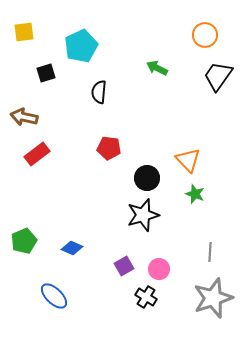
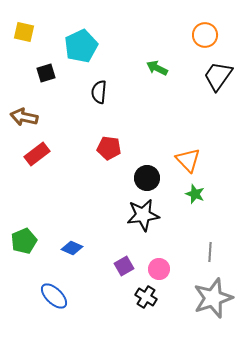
yellow square: rotated 20 degrees clockwise
black star: rotated 8 degrees clockwise
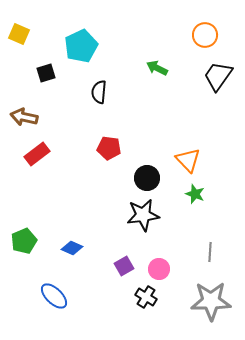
yellow square: moved 5 px left, 2 px down; rotated 10 degrees clockwise
gray star: moved 2 px left, 3 px down; rotated 18 degrees clockwise
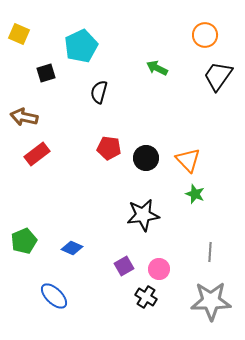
black semicircle: rotated 10 degrees clockwise
black circle: moved 1 px left, 20 px up
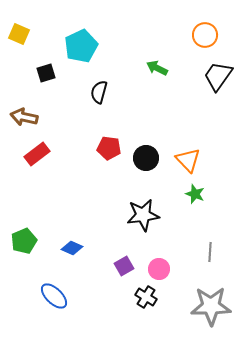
gray star: moved 5 px down
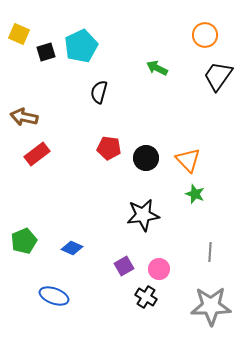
black square: moved 21 px up
blue ellipse: rotated 24 degrees counterclockwise
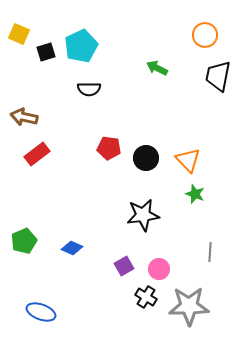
black trapezoid: rotated 24 degrees counterclockwise
black semicircle: moved 10 px left, 3 px up; rotated 105 degrees counterclockwise
blue ellipse: moved 13 px left, 16 px down
gray star: moved 22 px left
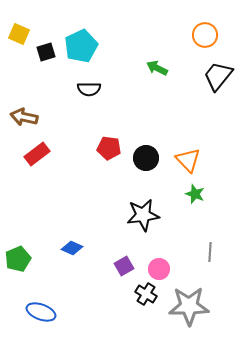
black trapezoid: rotated 28 degrees clockwise
green pentagon: moved 6 px left, 18 px down
black cross: moved 3 px up
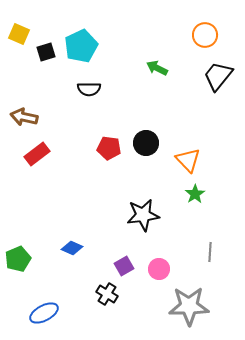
black circle: moved 15 px up
green star: rotated 18 degrees clockwise
black cross: moved 39 px left
blue ellipse: moved 3 px right, 1 px down; rotated 48 degrees counterclockwise
